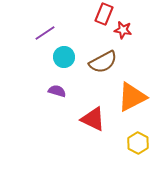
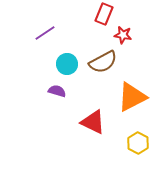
red star: moved 5 px down
cyan circle: moved 3 px right, 7 px down
red triangle: moved 3 px down
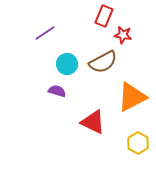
red rectangle: moved 2 px down
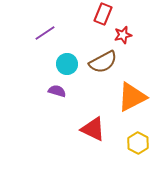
red rectangle: moved 1 px left, 2 px up
red star: rotated 24 degrees counterclockwise
red triangle: moved 7 px down
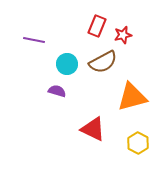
red rectangle: moved 6 px left, 12 px down
purple line: moved 11 px left, 7 px down; rotated 45 degrees clockwise
orange triangle: rotated 12 degrees clockwise
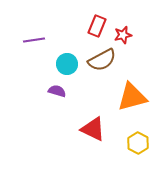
purple line: rotated 20 degrees counterclockwise
brown semicircle: moved 1 px left, 2 px up
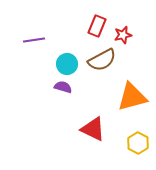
purple semicircle: moved 6 px right, 4 px up
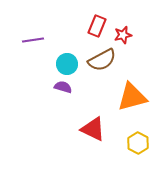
purple line: moved 1 px left
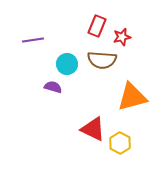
red star: moved 1 px left, 2 px down
brown semicircle: rotated 32 degrees clockwise
purple semicircle: moved 10 px left
yellow hexagon: moved 18 px left
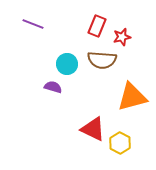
purple line: moved 16 px up; rotated 30 degrees clockwise
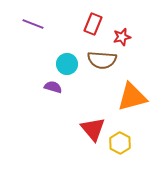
red rectangle: moved 4 px left, 2 px up
red triangle: rotated 24 degrees clockwise
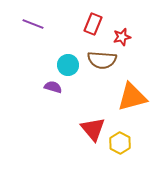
cyan circle: moved 1 px right, 1 px down
